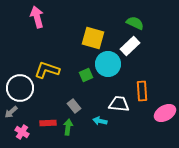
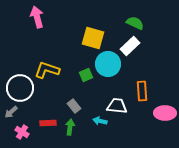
white trapezoid: moved 2 px left, 2 px down
pink ellipse: rotated 30 degrees clockwise
green arrow: moved 2 px right
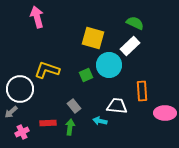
cyan circle: moved 1 px right, 1 px down
white circle: moved 1 px down
pink cross: rotated 32 degrees clockwise
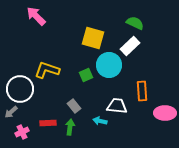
pink arrow: moved 1 px left, 1 px up; rotated 30 degrees counterclockwise
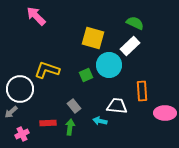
pink cross: moved 2 px down
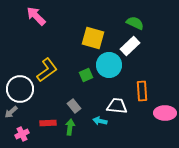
yellow L-shape: rotated 125 degrees clockwise
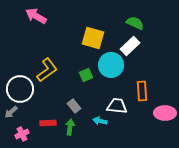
pink arrow: rotated 15 degrees counterclockwise
cyan circle: moved 2 px right
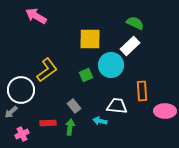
yellow square: moved 3 px left, 1 px down; rotated 15 degrees counterclockwise
white circle: moved 1 px right, 1 px down
pink ellipse: moved 2 px up
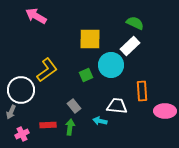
gray arrow: rotated 24 degrees counterclockwise
red rectangle: moved 2 px down
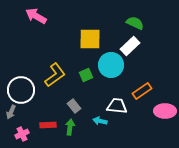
yellow L-shape: moved 8 px right, 5 px down
orange rectangle: rotated 60 degrees clockwise
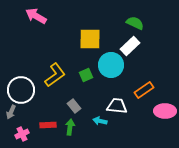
orange rectangle: moved 2 px right, 1 px up
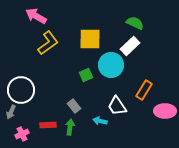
yellow L-shape: moved 7 px left, 32 px up
orange rectangle: rotated 24 degrees counterclockwise
white trapezoid: rotated 130 degrees counterclockwise
